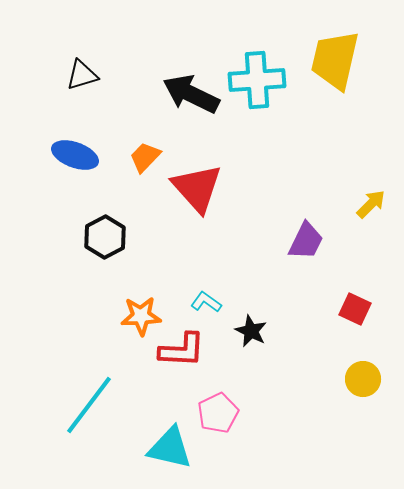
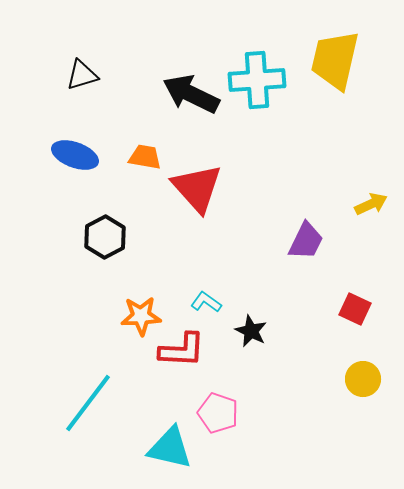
orange trapezoid: rotated 56 degrees clockwise
yellow arrow: rotated 20 degrees clockwise
cyan line: moved 1 px left, 2 px up
pink pentagon: rotated 27 degrees counterclockwise
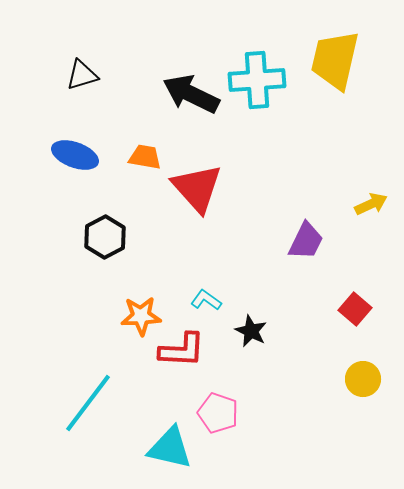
cyan L-shape: moved 2 px up
red square: rotated 16 degrees clockwise
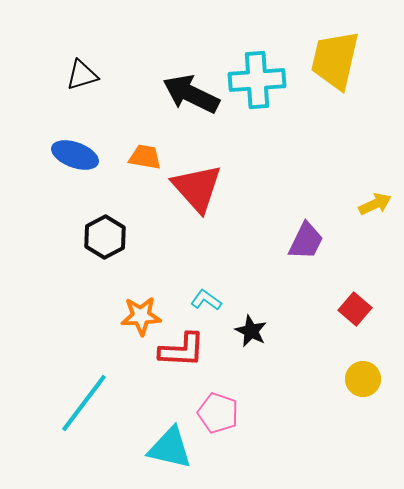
yellow arrow: moved 4 px right
cyan line: moved 4 px left
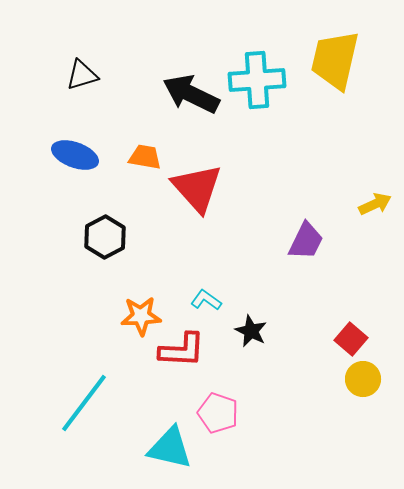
red square: moved 4 px left, 30 px down
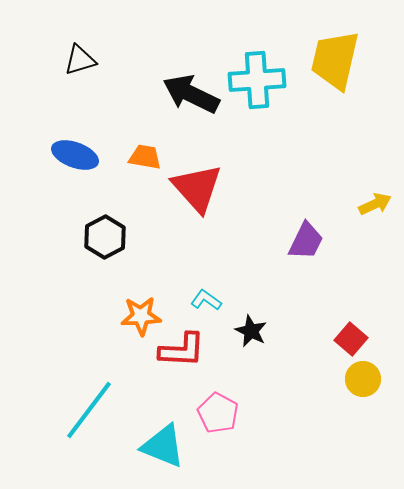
black triangle: moved 2 px left, 15 px up
cyan line: moved 5 px right, 7 px down
pink pentagon: rotated 9 degrees clockwise
cyan triangle: moved 7 px left, 2 px up; rotated 9 degrees clockwise
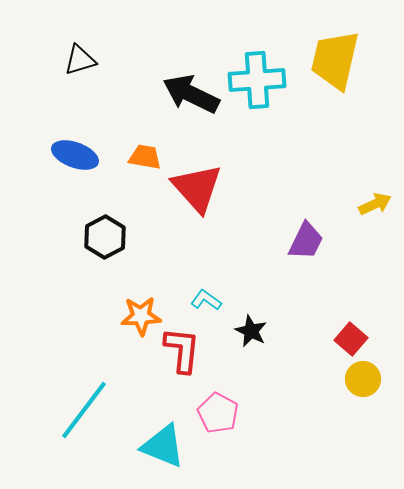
red L-shape: rotated 87 degrees counterclockwise
cyan line: moved 5 px left
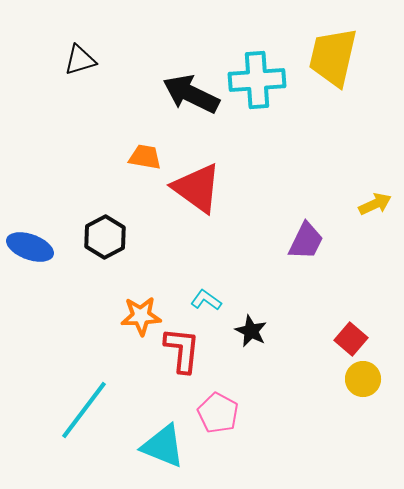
yellow trapezoid: moved 2 px left, 3 px up
blue ellipse: moved 45 px left, 92 px down
red triangle: rotated 12 degrees counterclockwise
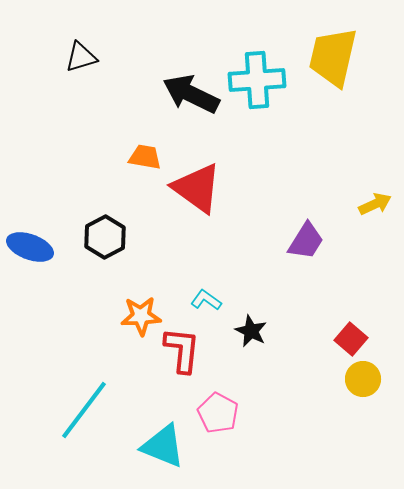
black triangle: moved 1 px right, 3 px up
purple trapezoid: rotated 6 degrees clockwise
